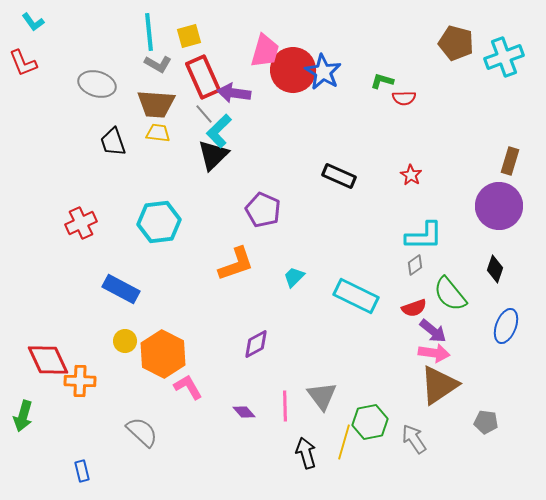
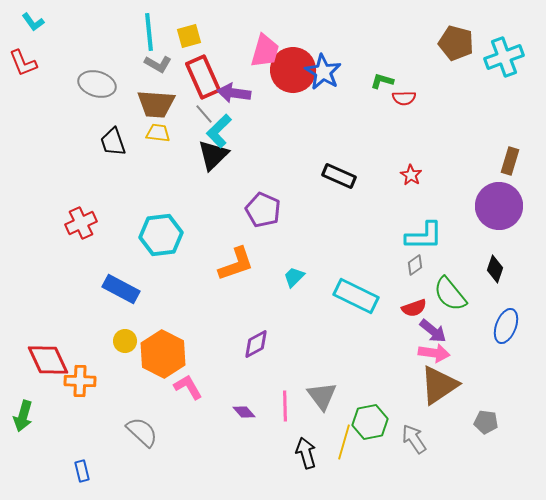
cyan hexagon at (159, 222): moved 2 px right, 13 px down
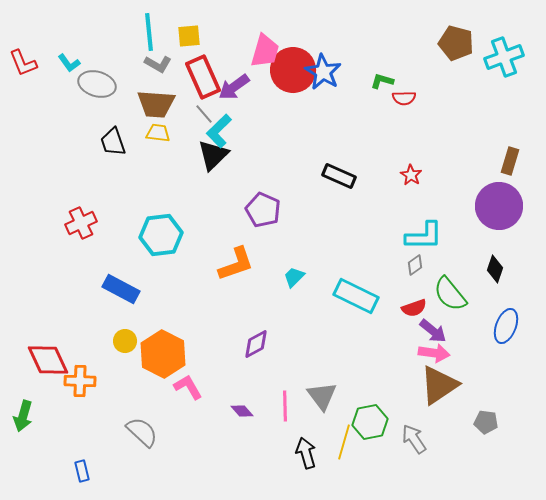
cyan L-shape at (33, 22): moved 36 px right, 41 px down
yellow square at (189, 36): rotated 10 degrees clockwise
purple arrow at (234, 93): moved 6 px up; rotated 44 degrees counterclockwise
purple diamond at (244, 412): moved 2 px left, 1 px up
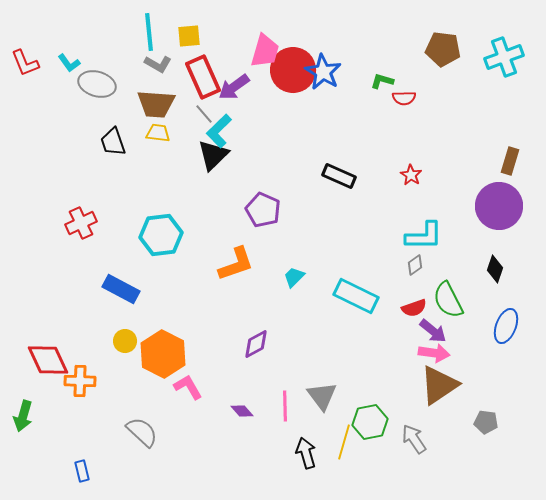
brown pentagon at (456, 43): moved 13 px left, 6 px down; rotated 8 degrees counterclockwise
red L-shape at (23, 63): moved 2 px right
green semicircle at (450, 294): moved 2 px left, 6 px down; rotated 12 degrees clockwise
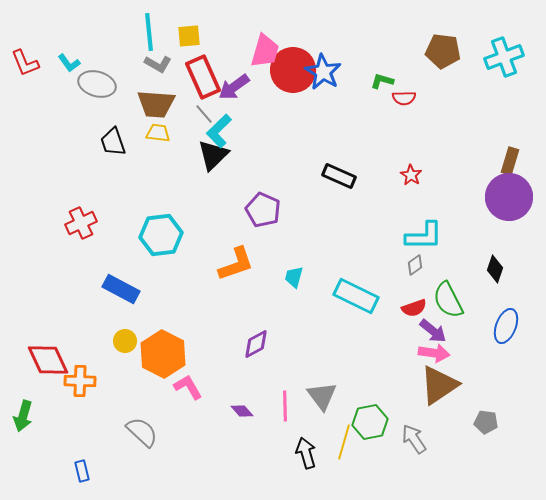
brown pentagon at (443, 49): moved 2 px down
purple circle at (499, 206): moved 10 px right, 9 px up
cyan trapezoid at (294, 277): rotated 30 degrees counterclockwise
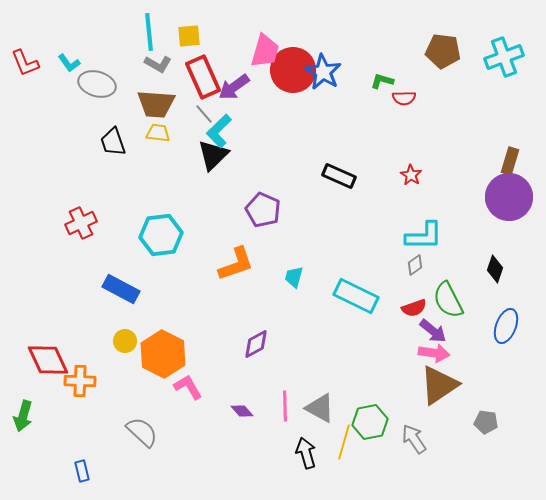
gray triangle at (322, 396): moved 2 px left, 12 px down; rotated 24 degrees counterclockwise
